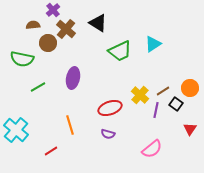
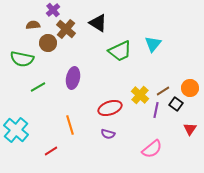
cyan triangle: rotated 18 degrees counterclockwise
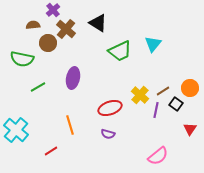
pink semicircle: moved 6 px right, 7 px down
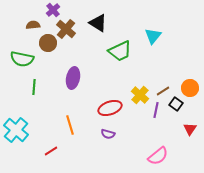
cyan triangle: moved 8 px up
green line: moved 4 px left; rotated 56 degrees counterclockwise
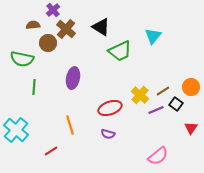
black triangle: moved 3 px right, 4 px down
orange circle: moved 1 px right, 1 px up
purple line: rotated 56 degrees clockwise
red triangle: moved 1 px right, 1 px up
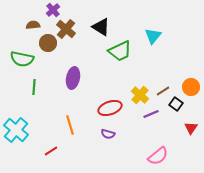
purple line: moved 5 px left, 4 px down
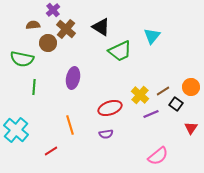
cyan triangle: moved 1 px left
purple semicircle: moved 2 px left; rotated 24 degrees counterclockwise
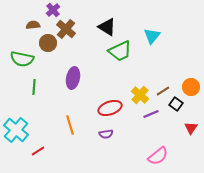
black triangle: moved 6 px right
red line: moved 13 px left
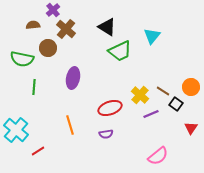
brown circle: moved 5 px down
brown line: rotated 64 degrees clockwise
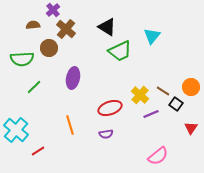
brown circle: moved 1 px right
green semicircle: rotated 15 degrees counterclockwise
green line: rotated 42 degrees clockwise
